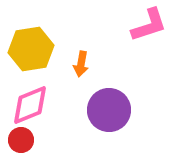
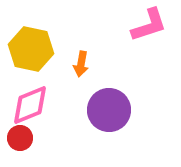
yellow hexagon: rotated 21 degrees clockwise
red circle: moved 1 px left, 2 px up
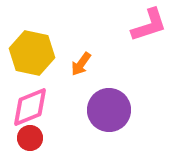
yellow hexagon: moved 1 px right, 4 px down
orange arrow: rotated 25 degrees clockwise
pink diamond: moved 2 px down
red circle: moved 10 px right
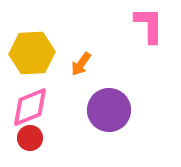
pink L-shape: rotated 72 degrees counterclockwise
yellow hexagon: rotated 15 degrees counterclockwise
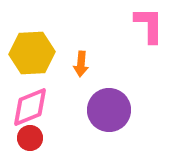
orange arrow: rotated 30 degrees counterclockwise
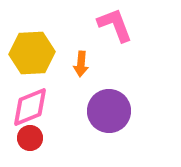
pink L-shape: moved 34 px left; rotated 21 degrees counterclockwise
purple circle: moved 1 px down
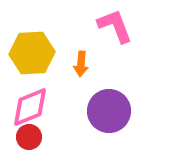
pink L-shape: moved 1 px down
red circle: moved 1 px left, 1 px up
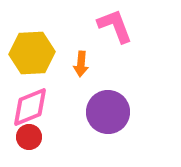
purple circle: moved 1 px left, 1 px down
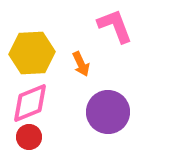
orange arrow: rotated 30 degrees counterclockwise
pink diamond: moved 4 px up
